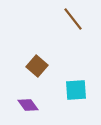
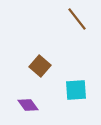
brown line: moved 4 px right
brown square: moved 3 px right
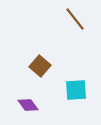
brown line: moved 2 px left
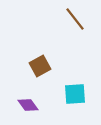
brown square: rotated 20 degrees clockwise
cyan square: moved 1 px left, 4 px down
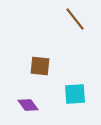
brown square: rotated 35 degrees clockwise
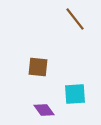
brown square: moved 2 px left, 1 px down
purple diamond: moved 16 px right, 5 px down
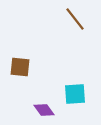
brown square: moved 18 px left
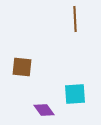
brown line: rotated 35 degrees clockwise
brown square: moved 2 px right
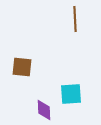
cyan square: moved 4 px left
purple diamond: rotated 35 degrees clockwise
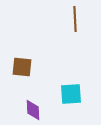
purple diamond: moved 11 px left
